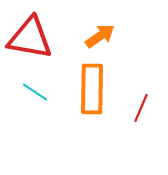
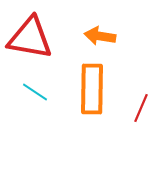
orange arrow: rotated 136 degrees counterclockwise
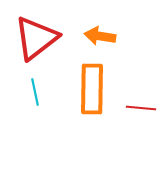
red triangle: moved 6 px right; rotated 48 degrees counterclockwise
cyan line: rotated 44 degrees clockwise
red line: rotated 72 degrees clockwise
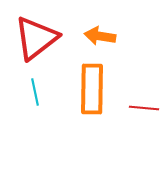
red line: moved 3 px right
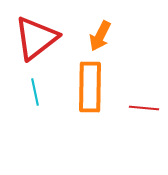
orange arrow: rotated 72 degrees counterclockwise
orange rectangle: moved 2 px left, 2 px up
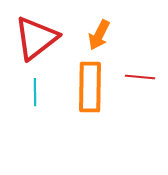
orange arrow: moved 1 px left, 1 px up
cyan line: rotated 12 degrees clockwise
red line: moved 4 px left, 31 px up
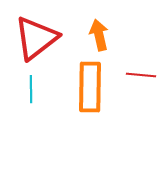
orange arrow: rotated 140 degrees clockwise
red line: moved 1 px right, 2 px up
cyan line: moved 4 px left, 3 px up
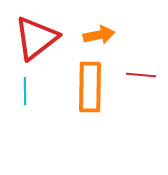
orange arrow: rotated 92 degrees clockwise
cyan line: moved 6 px left, 2 px down
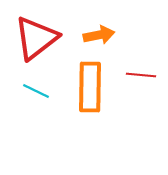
cyan line: moved 11 px right; rotated 64 degrees counterclockwise
